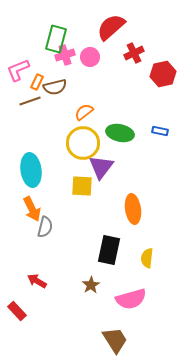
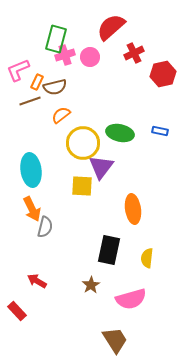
orange semicircle: moved 23 px left, 3 px down
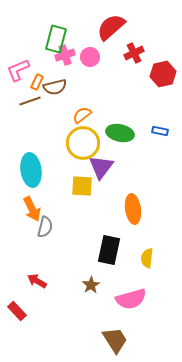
orange semicircle: moved 21 px right
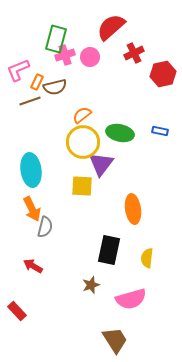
yellow circle: moved 1 px up
purple triangle: moved 3 px up
red arrow: moved 4 px left, 15 px up
brown star: rotated 12 degrees clockwise
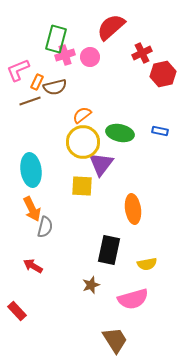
red cross: moved 8 px right
yellow semicircle: moved 6 px down; rotated 108 degrees counterclockwise
pink semicircle: moved 2 px right
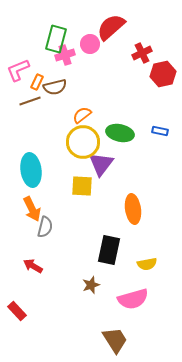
pink circle: moved 13 px up
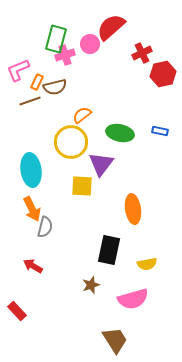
yellow circle: moved 12 px left
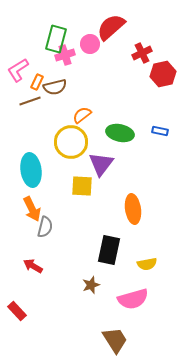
pink L-shape: rotated 10 degrees counterclockwise
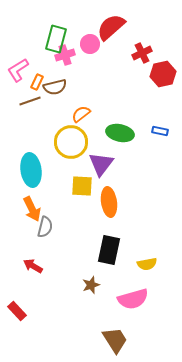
orange semicircle: moved 1 px left, 1 px up
orange ellipse: moved 24 px left, 7 px up
